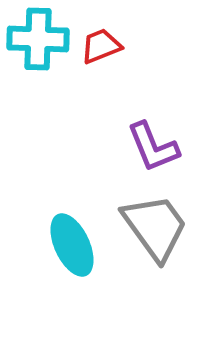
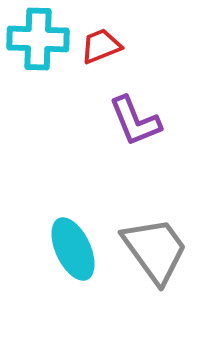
purple L-shape: moved 18 px left, 26 px up
gray trapezoid: moved 23 px down
cyan ellipse: moved 1 px right, 4 px down
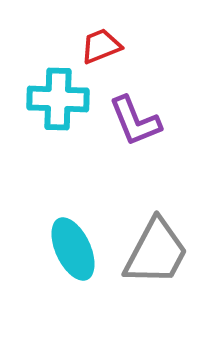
cyan cross: moved 20 px right, 60 px down
gray trapezoid: moved 1 px right, 2 px down; rotated 64 degrees clockwise
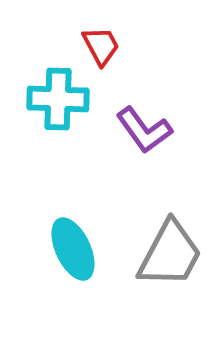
red trapezoid: rotated 84 degrees clockwise
purple L-shape: moved 9 px right, 9 px down; rotated 14 degrees counterclockwise
gray trapezoid: moved 14 px right, 2 px down
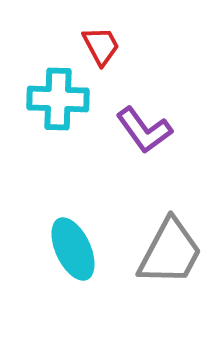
gray trapezoid: moved 2 px up
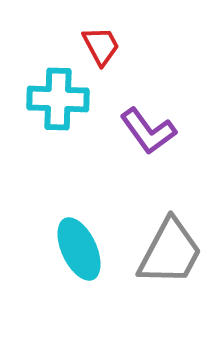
purple L-shape: moved 4 px right, 1 px down
cyan ellipse: moved 6 px right
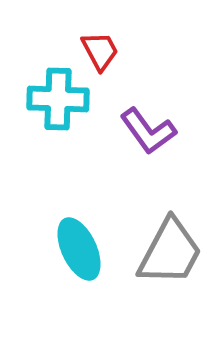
red trapezoid: moved 1 px left, 5 px down
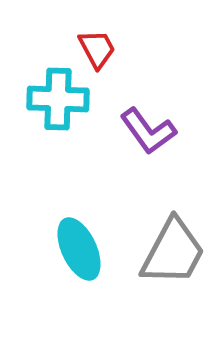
red trapezoid: moved 3 px left, 2 px up
gray trapezoid: moved 3 px right
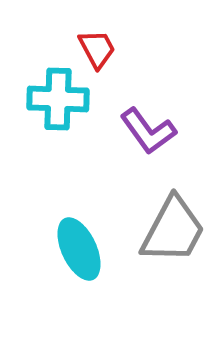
gray trapezoid: moved 22 px up
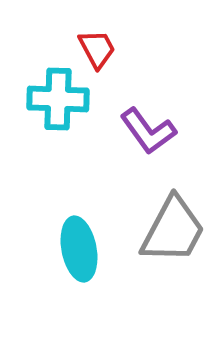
cyan ellipse: rotated 14 degrees clockwise
